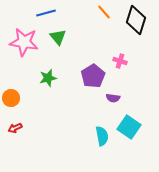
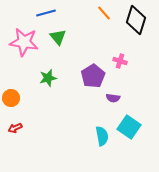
orange line: moved 1 px down
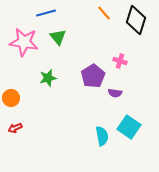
purple semicircle: moved 2 px right, 5 px up
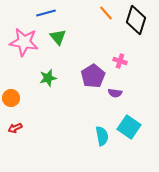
orange line: moved 2 px right
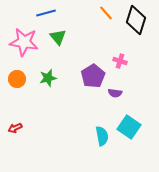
orange circle: moved 6 px right, 19 px up
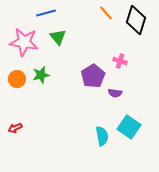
green star: moved 7 px left, 3 px up
